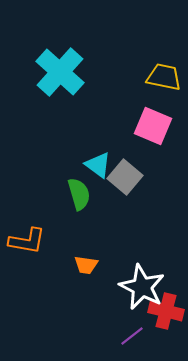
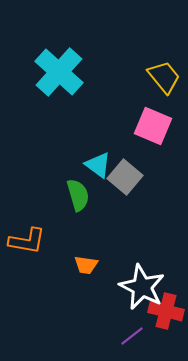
cyan cross: moved 1 px left
yellow trapezoid: rotated 39 degrees clockwise
green semicircle: moved 1 px left, 1 px down
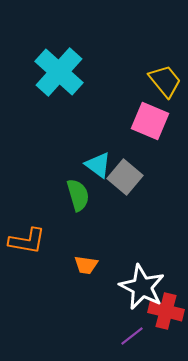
yellow trapezoid: moved 1 px right, 4 px down
pink square: moved 3 px left, 5 px up
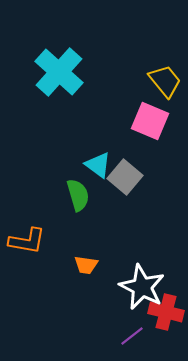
red cross: moved 1 px down
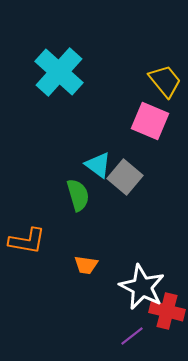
red cross: moved 1 px right, 1 px up
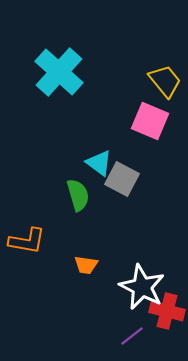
cyan triangle: moved 1 px right, 2 px up
gray square: moved 3 px left, 2 px down; rotated 12 degrees counterclockwise
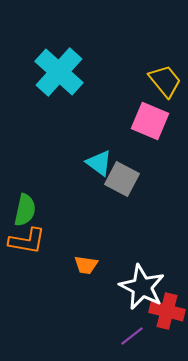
green semicircle: moved 53 px left, 15 px down; rotated 28 degrees clockwise
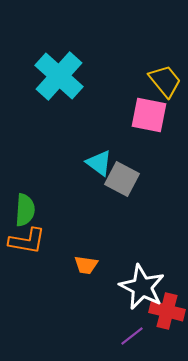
cyan cross: moved 4 px down
pink square: moved 1 px left, 6 px up; rotated 12 degrees counterclockwise
green semicircle: rotated 8 degrees counterclockwise
